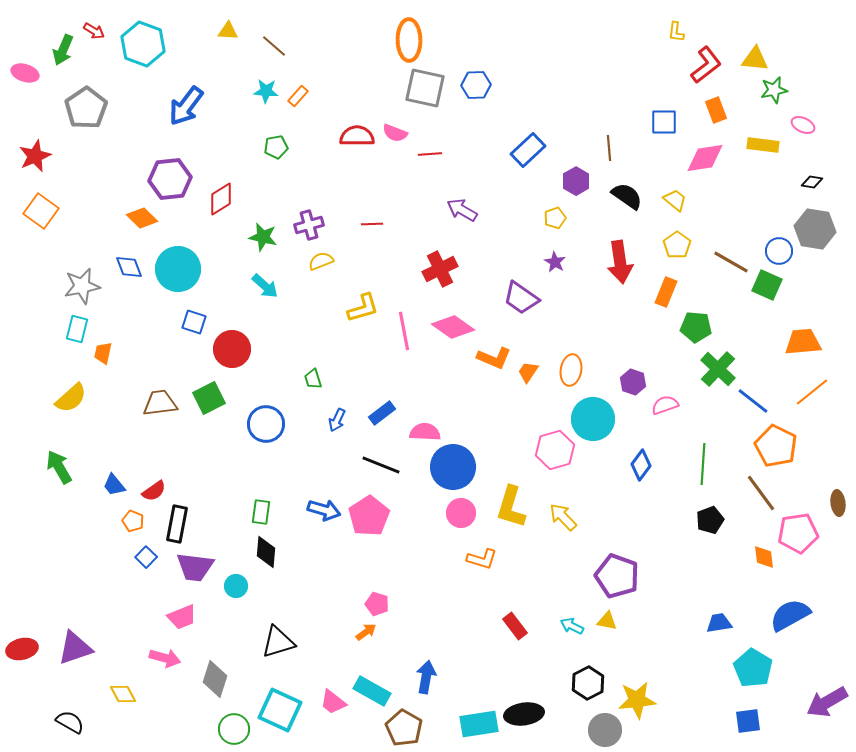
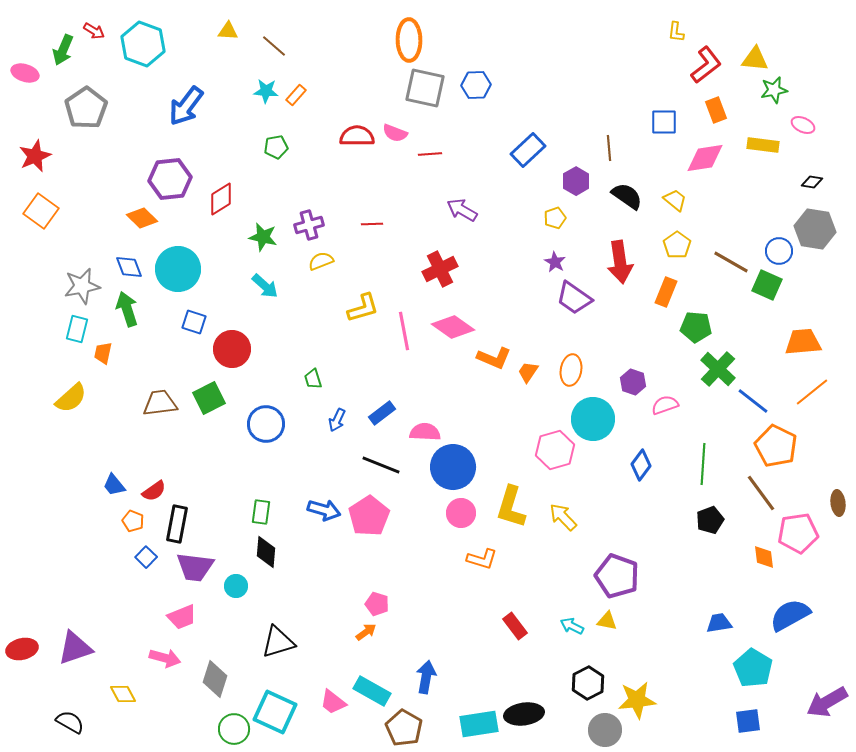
orange rectangle at (298, 96): moved 2 px left, 1 px up
purple trapezoid at (521, 298): moved 53 px right
green arrow at (59, 467): moved 68 px right, 158 px up; rotated 12 degrees clockwise
cyan square at (280, 710): moved 5 px left, 2 px down
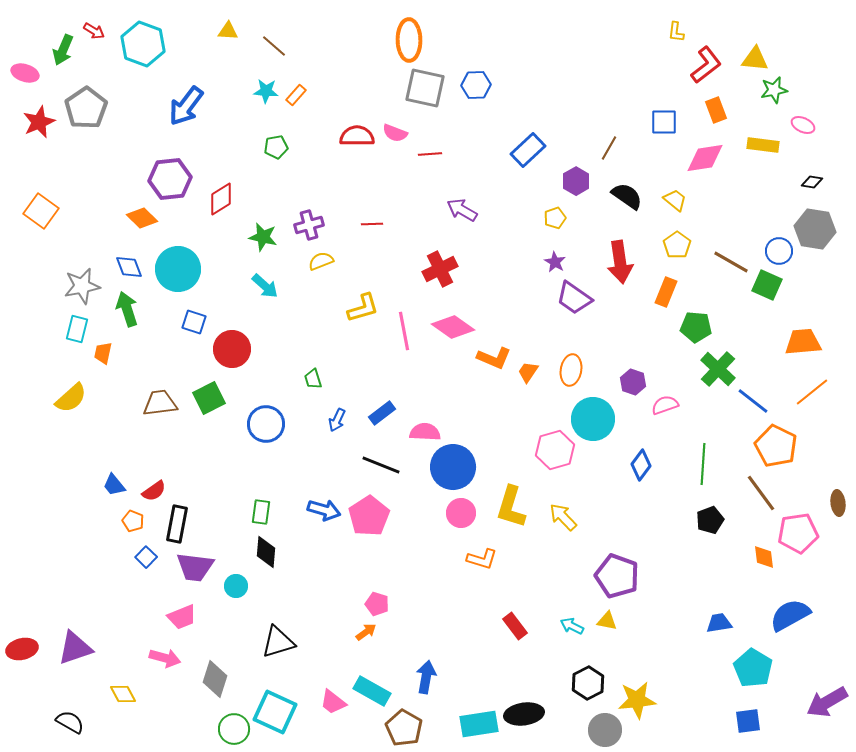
brown line at (609, 148): rotated 35 degrees clockwise
red star at (35, 156): moved 4 px right, 34 px up
